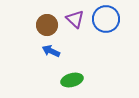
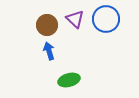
blue arrow: moved 2 px left; rotated 48 degrees clockwise
green ellipse: moved 3 px left
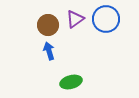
purple triangle: rotated 42 degrees clockwise
brown circle: moved 1 px right
green ellipse: moved 2 px right, 2 px down
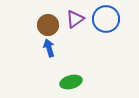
blue arrow: moved 3 px up
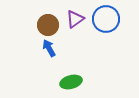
blue arrow: rotated 12 degrees counterclockwise
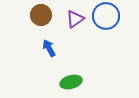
blue circle: moved 3 px up
brown circle: moved 7 px left, 10 px up
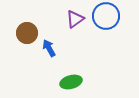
brown circle: moved 14 px left, 18 px down
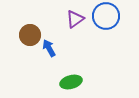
brown circle: moved 3 px right, 2 px down
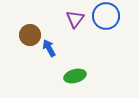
purple triangle: rotated 18 degrees counterclockwise
green ellipse: moved 4 px right, 6 px up
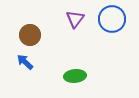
blue circle: moved 6 px right, 3 px down
blue arrow: moved 24 px left, 14 px down; rotated 18 degrees counterclockwise
green ellipse: rotated 10 degrees clockwise
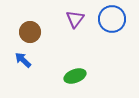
brown circle: moved 3 px up
blue arrow: moved 2 px left, 2 px up
green ellipse: rotated 15 degrees counterclockwise
